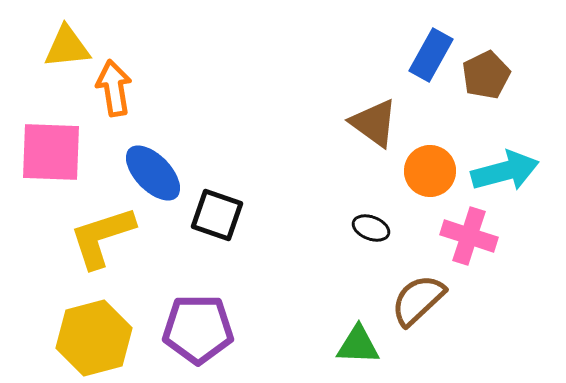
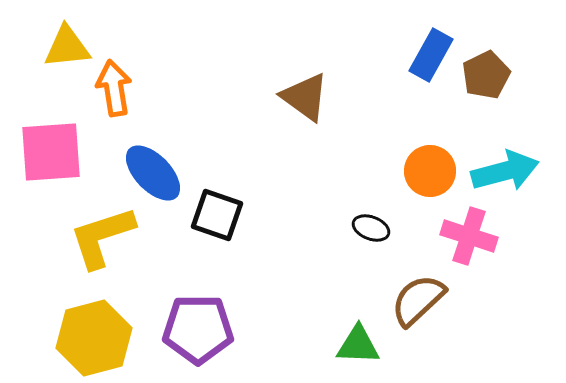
brown triangle: moved 69 px left, 26 px up
pink square: rotated 6 degrees counterclockwise
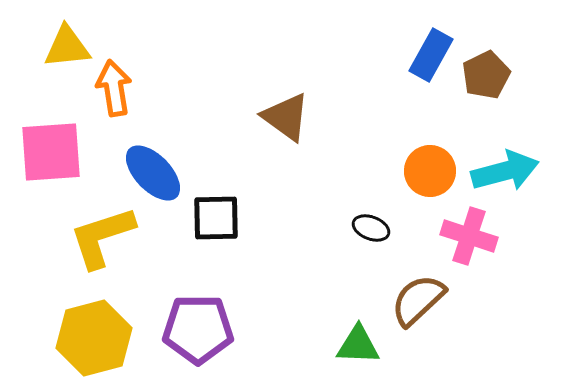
brown triangle: moved 19 px left, 20 px down
black square: moved 1 px left, 3 px down; rotated 20 degrees counterclockwise
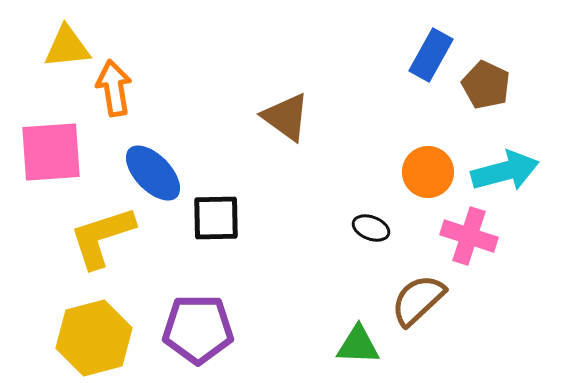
brown pentagon: moved 10 px down; rotated 21 degrees counterclockwise
orange circle: moved 2 px left, 1 px down
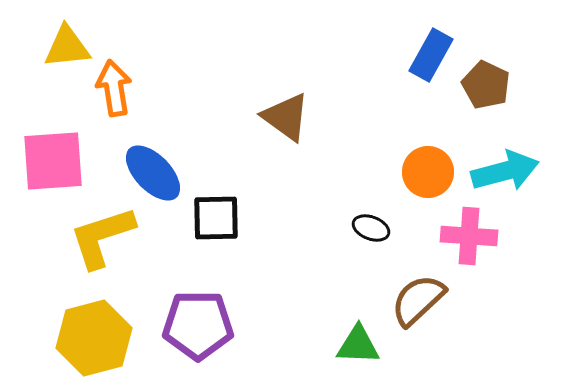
pink square: moved 2 px right, 9 px down
pink cross: rotated 14 degrees counterclockwise
purple pentagon: moved 4 px up
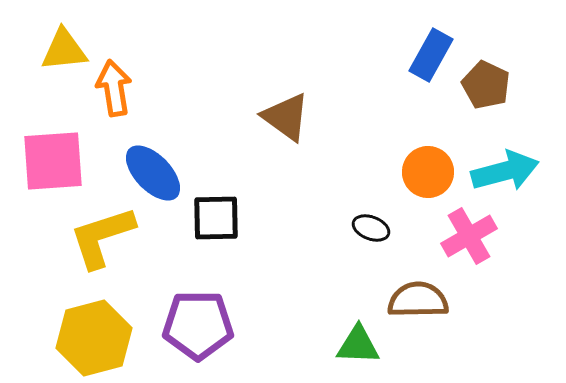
yellow triangle: moved 3 px left, 3 px down
pink cross: rotated 34 degrees counterclockwise
brown semicircle: rotated 42 degrees clockwise
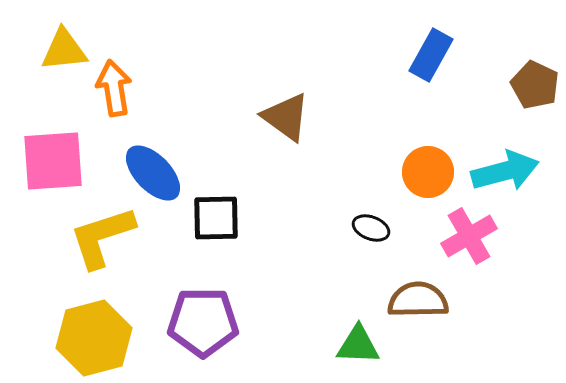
brown pentagon: moved 49 px right
purple pentagon: moved 5 px right, 3 px up
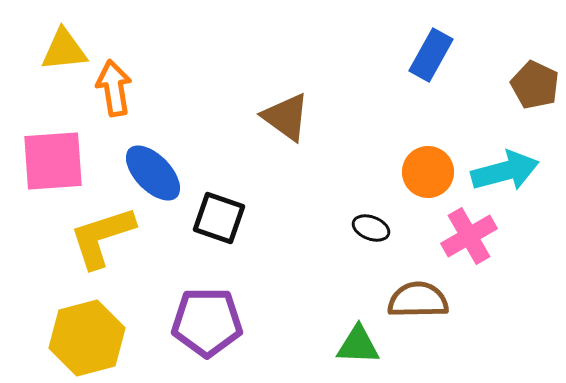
black square: moved 3 px right; rotated 20 degrees clockwise
purple pentagon: moved 4 px right
yellow hexagon: moved 7 px left
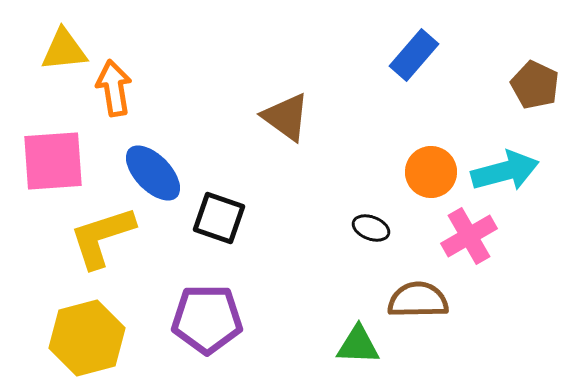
blue rectangle: moved 17 px left; rotated 12 degrees clockwise
orange circle: moved 3 px right
purple pentagon: moved 3 px up
